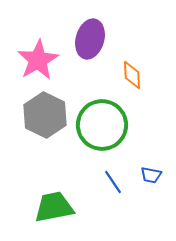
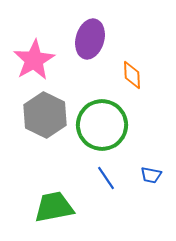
pink star: moved 4 px left
blue line: moved 7 px left, 4 px up
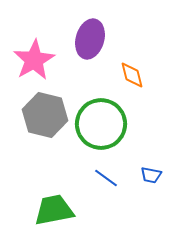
orange diamond: rotated 12 degrees counterclockwise
gray hexagon: rotated 12 degrees counterclockwise
green circle: moved 1 px left, 1 px up
blue line: rotated 20 degrees counterclockwise
green trapezoid: moved 3 px down
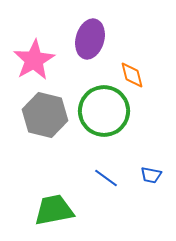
green circle: moved 3 px right, 13 px up
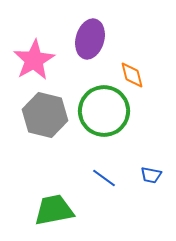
blue line: moved 2 px left
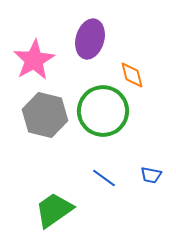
green circle: moved 1 px left
green trapezoid: rotated 24 degrees counterclockwise
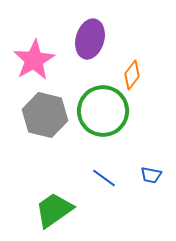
orange diamond: rotated 52 degrees clockwise
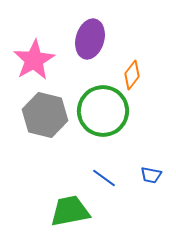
green trapezoid: moved 16 px right, 1 px down; rotated 24 degrees clockwise
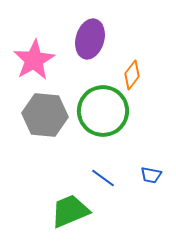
gray hexagon: rotated 9 degrees counterclockwise
blue line: moved 1 px left
green trapezoid: rotated 12 degrees counterclockwise
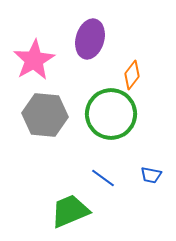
green circle: moved 8 px right, 3 px down
